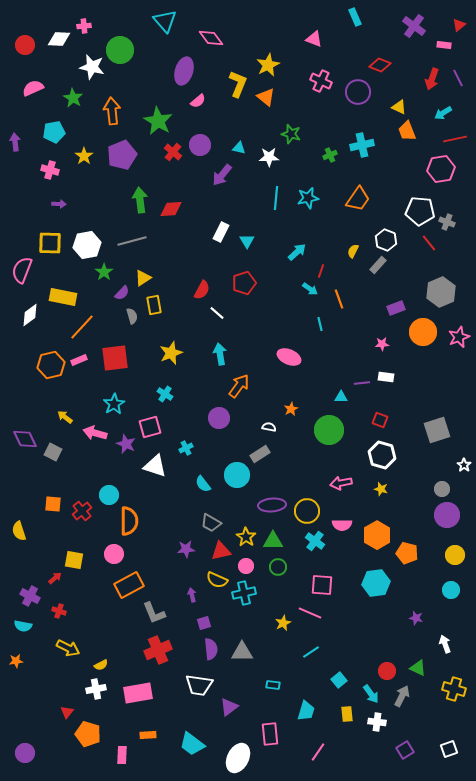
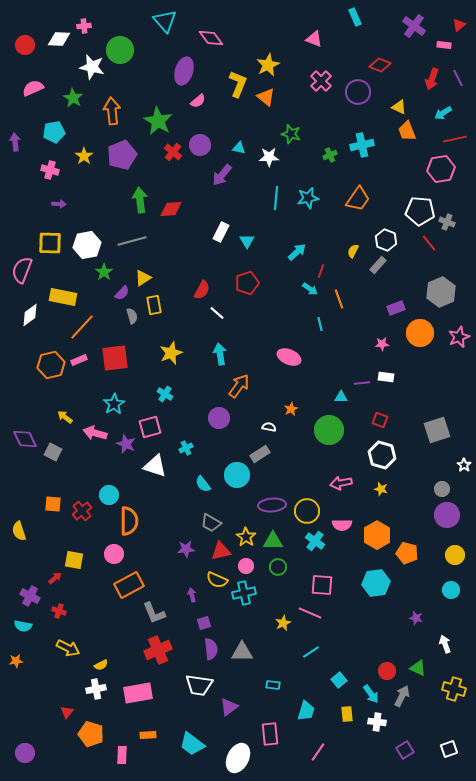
pink cross at (321, 81): rotated 20 degrees clockwise
red pentagon at (244, 283): moved 3 px right
orange circle at (423, 332): moved 3 px left, 1 px down
orange pentagon at (88, 734): moved 3 px right
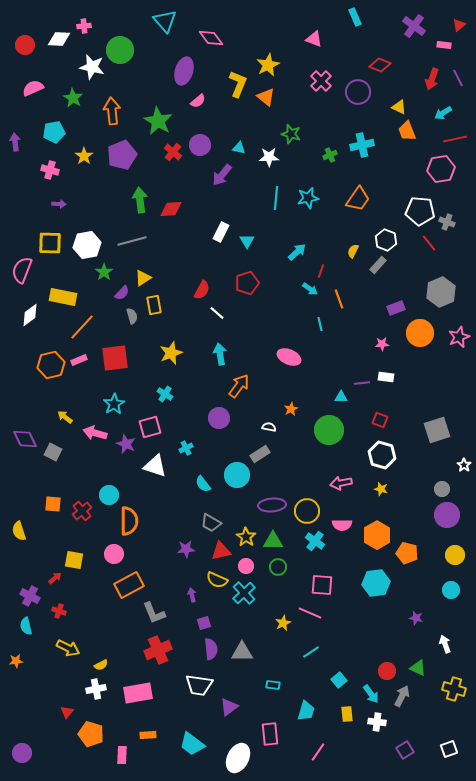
cyan cross at (244, 593): rotated 30 degrees counterclockwise
cyan semicircle at (23, 626): moved 3 px right; rotated 66 degrees clockwise
purple circle at (25, 753): moved 3 px left
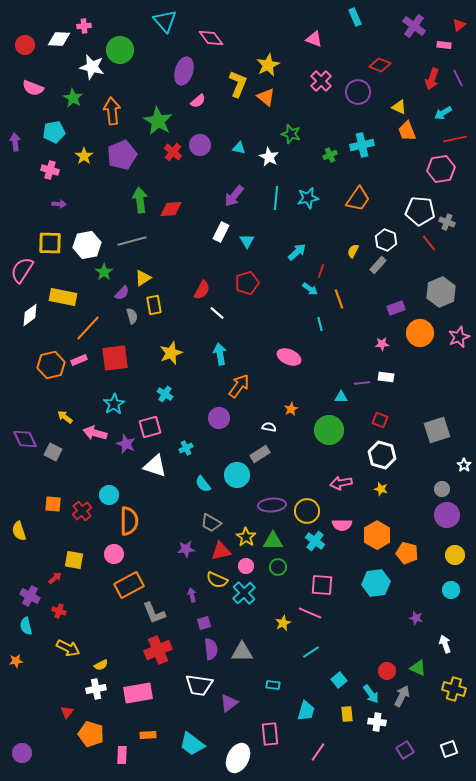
pink semicircle at (33, 88): rotated 135 degrees counterclockwise
white star at (269, 157): rotated 30 degrees clockwise
purple arrow at (222, 175): moved 12 px right, 21 px down
pink semicircle at (22, 270): rotated 12 degrees clockwise
orange line at (82, 327): moved 6 px right, 1 px down
purple triangle at (229, 707): moved 4 px up
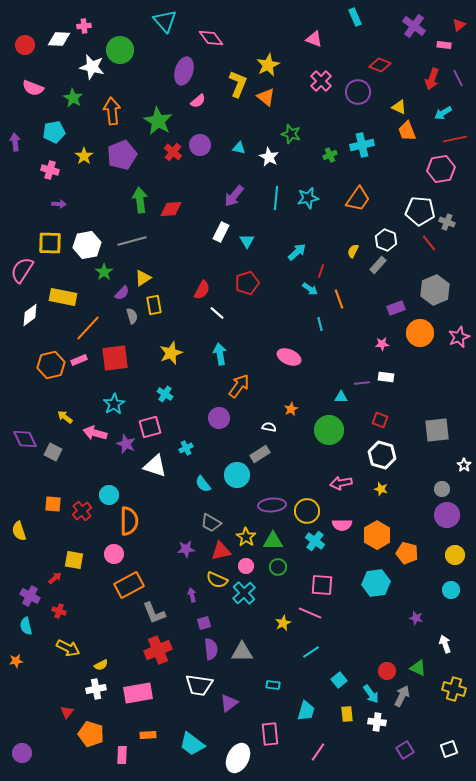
gray hexagon at (441, 292): moved 6 px left, 2 px up
gray square at (437, 430): rotated 12 degrees clockwise
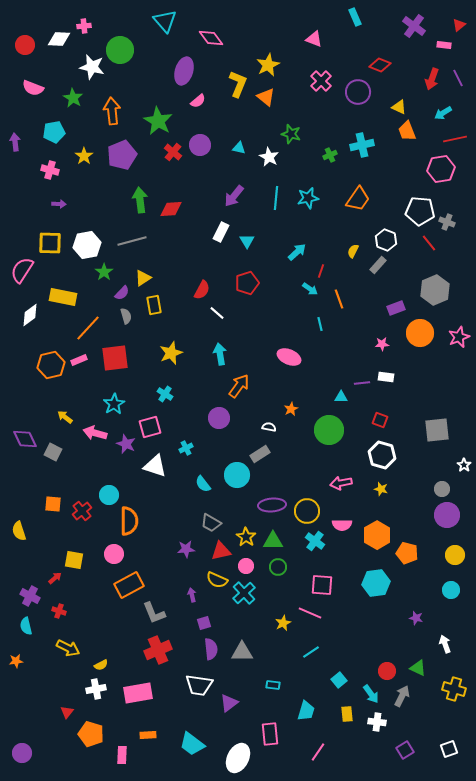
gray semicircle at (132, 316): moved 6 px left
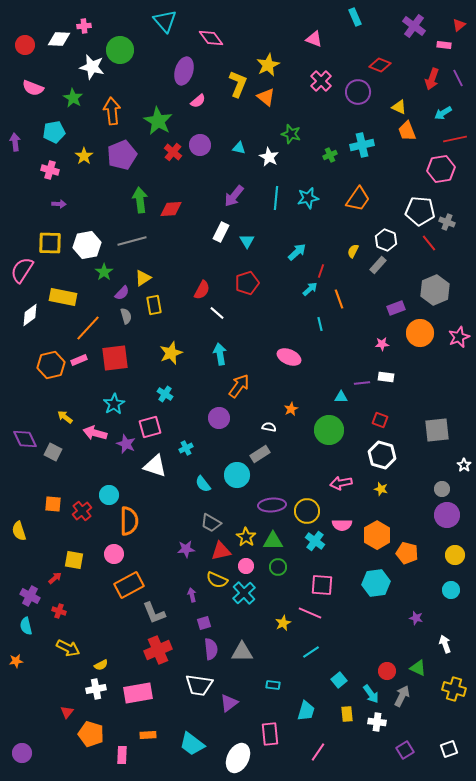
cyan arrow at (310, 289): rotated 77 degrees counterclockwise
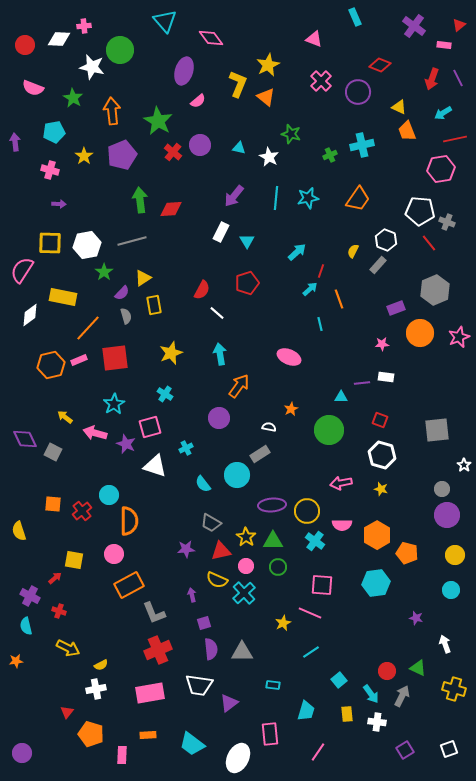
pink rectangle at (138, 693): moved 12 px right
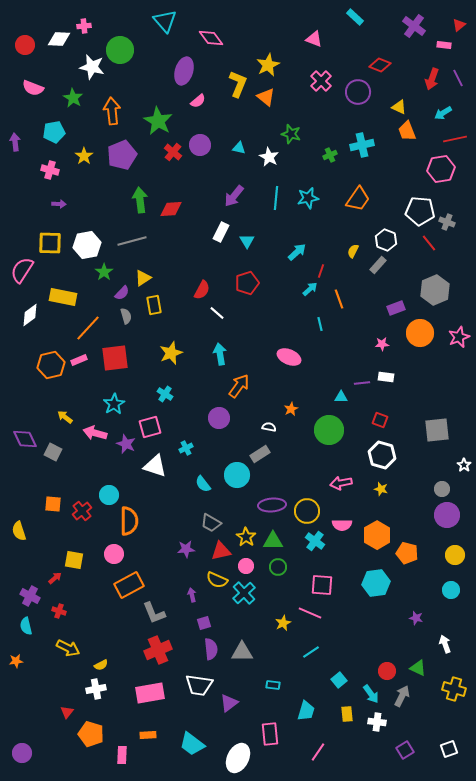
cyan rectangle at (355, 17): rotated 24 degrees counterclockwise
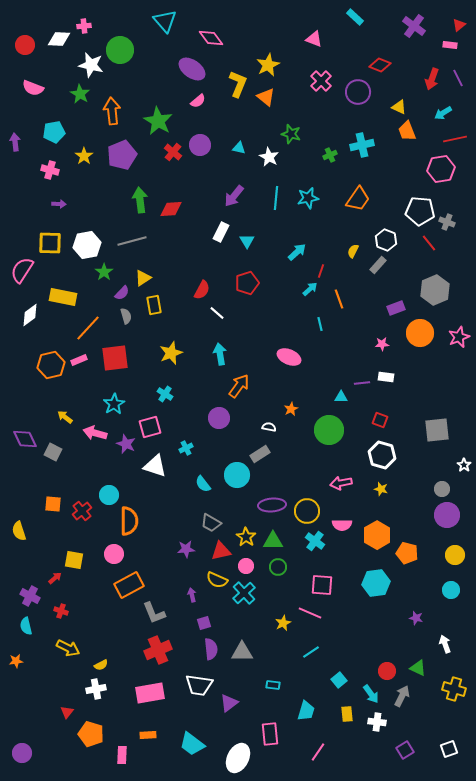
pink rectangle at (444, 45): moved 6 px right
white star at (92, 67): moved 1 px left, 2 px up
purple ellipse at (184, 71): moved 8 px right, 2 px up; rotated 72 degrees counterclockwise
green star at (73, 98): moved 7 px right, 4 px up
red cross at (59, 611): moved 2 px right
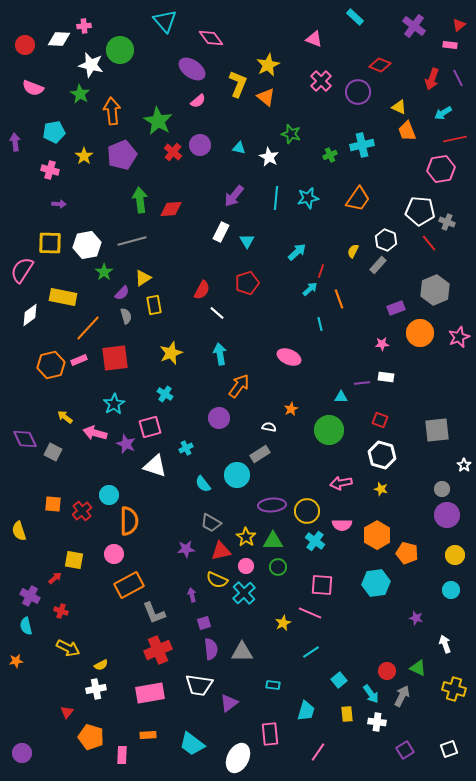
orange pentagon at (91, 734): moved 3 px down
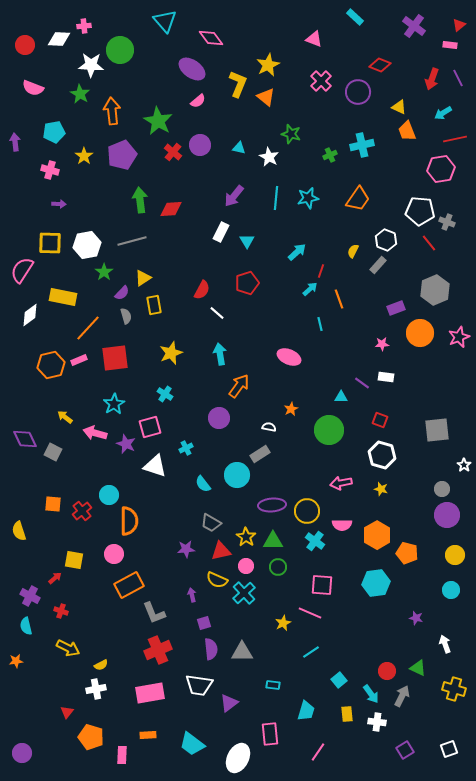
white star at (91, 65): rotated 10 degrees counterclockwise
purple line at (362, 383): rotated 42 degrees clockwise
